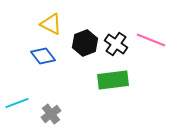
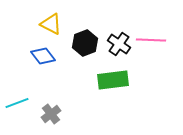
pink line: rotated 20 degrees counterclockwise
black cross: moved 3 px right
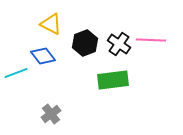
cyan line: moved 1 px left, 30 px up
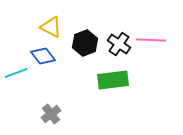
yellow triangle: moved 3 px down
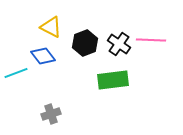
gray cross: rotated 18 degrees clockwise
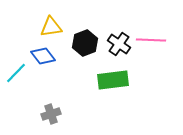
yellow triangle: rotated 35 degrees counterclockwise
cyan line: rotated 25 degrees counterclockwise
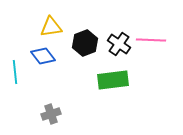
cyan line: moved 1 px left, 1 px up; rotated 50 degrees counterclockwise
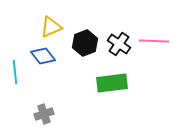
yellow triangle: rotated 15 degrees counterclockwise
pink line: moved 3 px right, 1 px down
green rectangle: moved 1 px left, 3 px down
gray cross: moved 7 px left
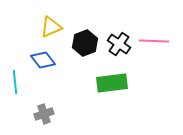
blue diamond: moved 4 px down
cyan line: moved 10 px down
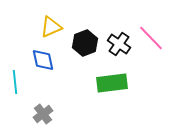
pink line: moved 3 px left, 3 px up; rotated 44 degrees clockwise
blue diamond: rotated 25 degrees clockwise
gray cross: moved 1 px left; rotated 18 degrees counterclockwise
